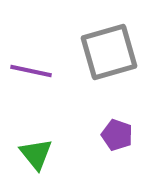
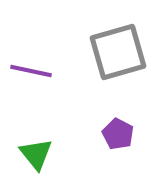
gray square: moved 9 px right
purple pentagon: moved 1 px right, 1 px up; rotated 8 degrees clockwise
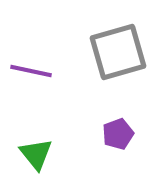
purple pentagon: rotated 24 degrees clockwise
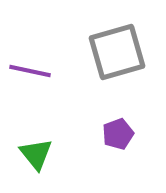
gray square: moved 1 px left
purple line: moved 1 px left
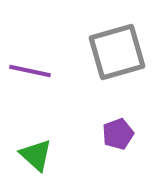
green triangle: moved 1 px down; rotated 9 degrees counterclockwise
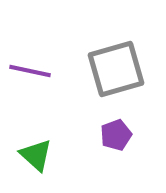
gray square: moved 1 px left, 17 px down
purple pentagon: moved 2 px left, 1 px down
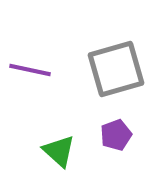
purple line: moved 1 px up
green triangle: moved 23 px right, 4 px up
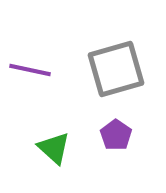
purple pentagon: rotated 16 degrees counterclockwise
green triangle: moved 5 px left, 3 px up
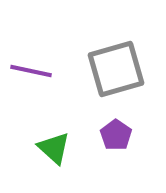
purple line: moved 1 px right, 1 px down
